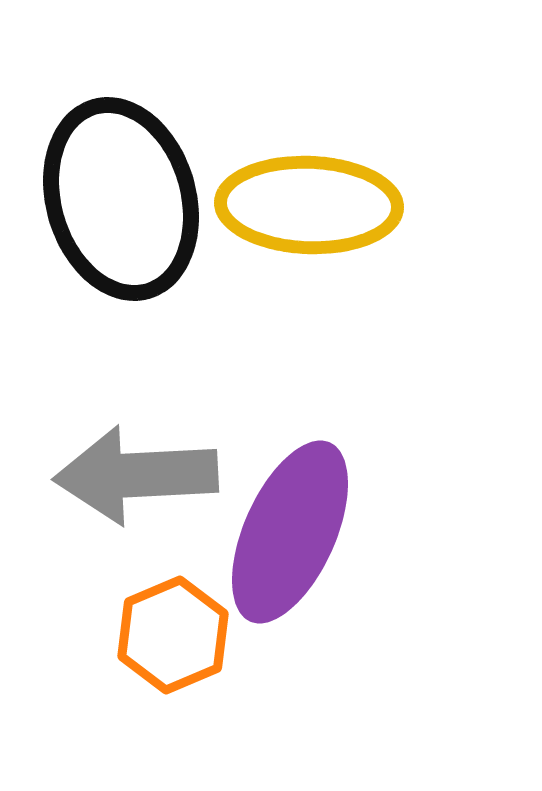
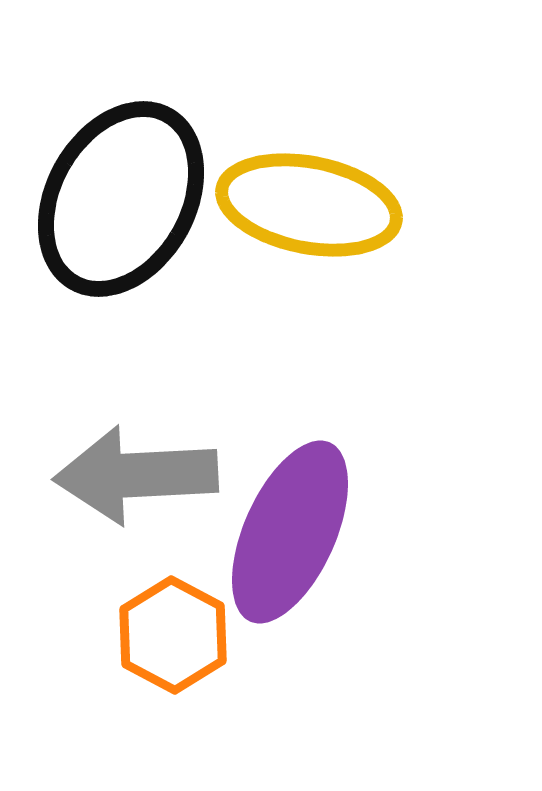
black ellipse: rotated 45 degrees clockwise
yellow ellipse: rotated 9 degrees clockwise
orange hexagon: rotated 9 degrees counterclockwise
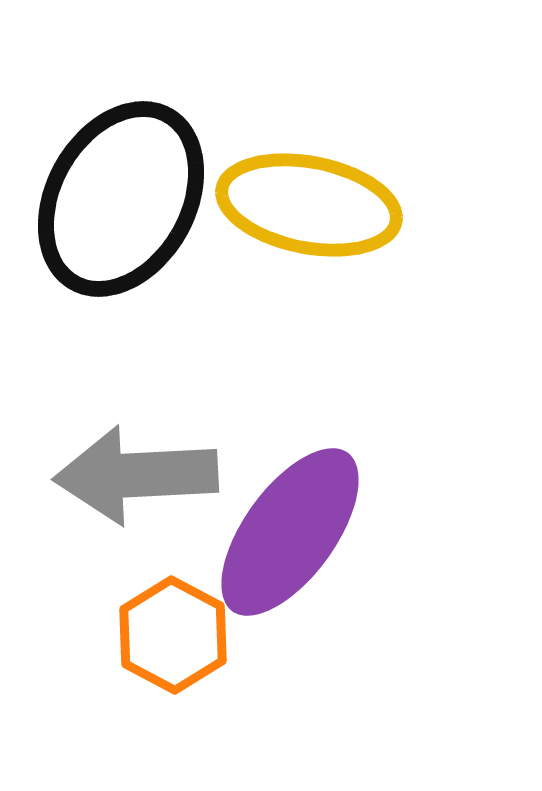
purple ellipse: rotated 12 degrees clockwise
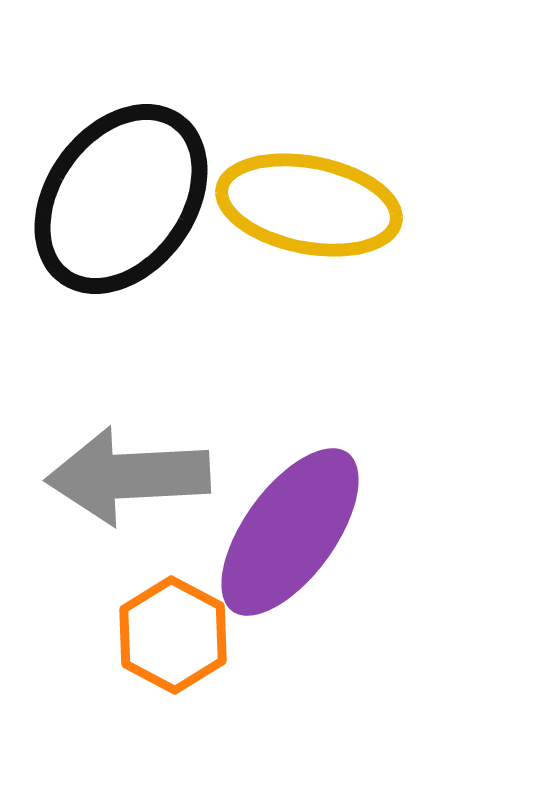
black ellipse: rotated 7 degrees clockwise
gray arrow: moved 8 px left, 1 px down
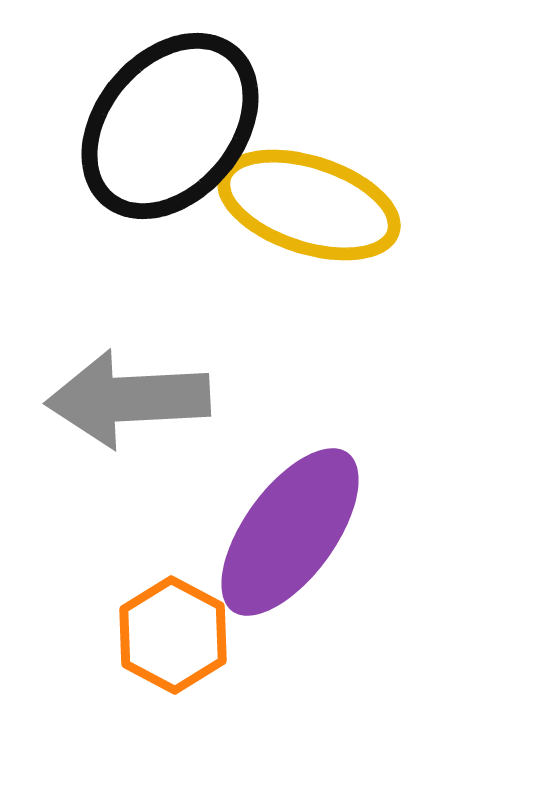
black ellipse: moved 49 px right, 73 px up; rotated 4 degrees clockwise
yellow ellipse: rotated 7 degrees clockwise
gray arrow: moved 77 px up
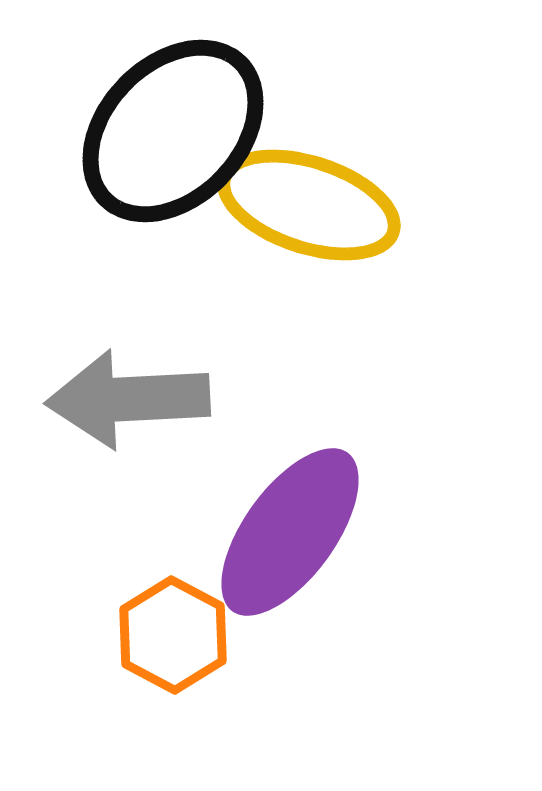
black ellipse: moved 3 px right, 5 px down; rotated 4 degrees clockwise
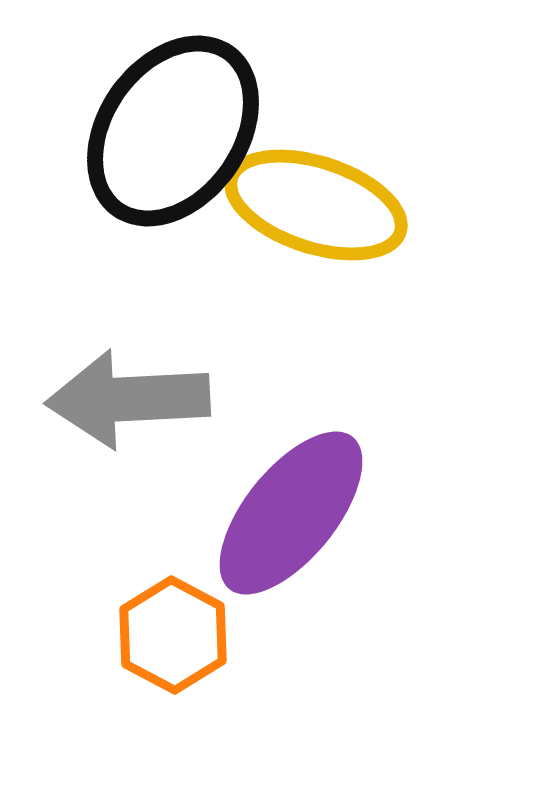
black ellipse: rotated 9 degrees counterclockwise
yellow ellipse: moved 7 px right
purple ellipse: moved 1 px right, 19 px up; rotated 3 degrees clockwise
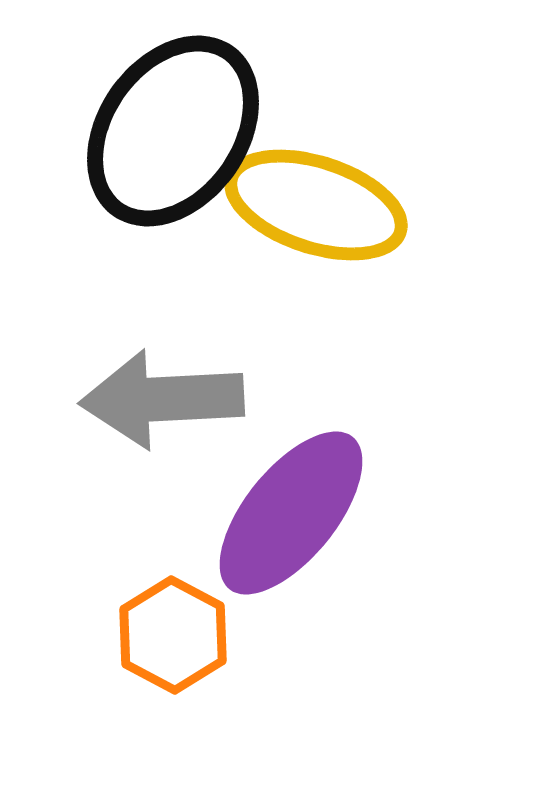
gray arrow: moved 34 px right
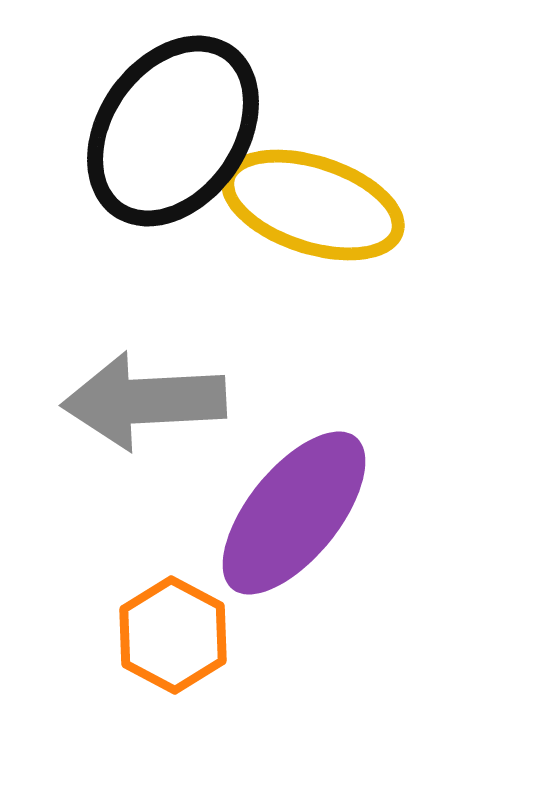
yellow ellipse: moved 3 px left
gray arrow: moved 18 px left, 2 px down
purple ellipse: moved 3 px right
